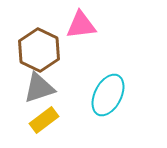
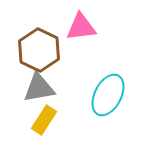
pink triangle: moved 2 px down
gray triangle: rotated 8 degrees clockwise
yellow rectangle: rotated 20 degrees counterclockwise
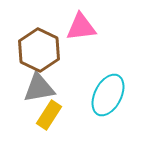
yellow rectangle: moved 5 px right, 5 px up
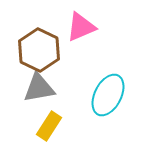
pink triangle: rotated 16 degrees counterclockwise
yellow rectangle: moved 11 px down
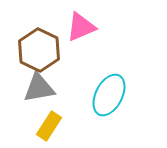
cyan ellipse: moved 1 px right
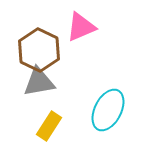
gray triangle: moved 6 px up
cyan ellipse: moved 1 px left, 15 px down
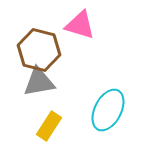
pink triangle: moved 1 px left, 2 px up; rotated 40 degrees clockwise
brown hexagon: rotated 12 degrees counterclockwise
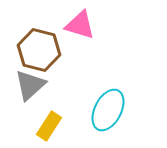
gray triangle: moved 9 px left, 3 px down; rotated 32 degrees counterclockwise
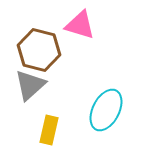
cyan ellipse: moved 2 px left
yellow rectangle: moved 4 px down; rotated 20 degrees counterclockwise
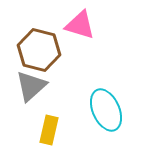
gray triangle: moved 1 px right, 1 px down
cyan ellipse: rotated 51 degrees counterclockwise
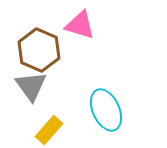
brown hexagon: rotated 9 degrees clockwise
gray triangle: rotated 24 degrees counterclockwise
yellow rectangle: rotated 28 degrees clockwise
